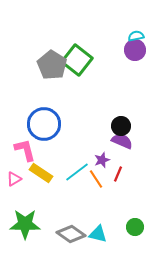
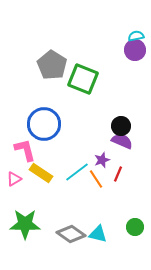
green square: moved 6 px right, 19 px down; rotated 16 degrees counterclockwise
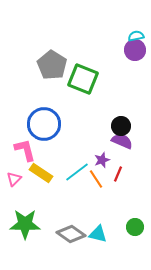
pink triangle: rotated 14 degrees counterclockwise
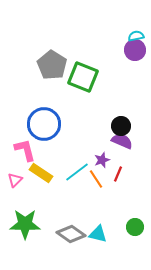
green square: moved 2 px up
pink triangle: moved 1 px right, 1 px down
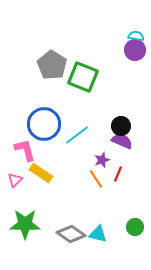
cyan semicircle: rotated 21 degrees clockwise
cyan line: moved 37 px up
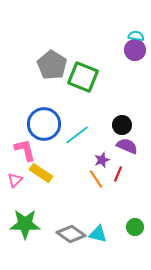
black circle: moved 1 px right, 1 px up
purple semicircle: moved 5 px right, 5 px down
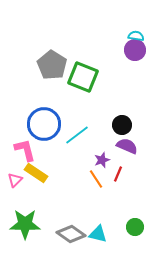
yellow rectangle: moved 5 px left
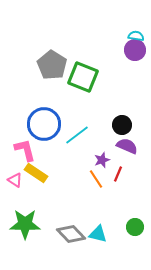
pink triangle: rotated 42 degrees counterclockwise
gray diamond: rotated 12 degrees clockwise
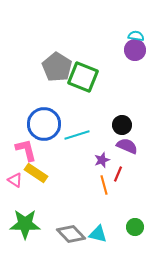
gray pentagon: moved 5 px right, 2 px down
cyan line: rotated 20 degrees clockwise
pink L-shape: moved 1 px right
orange line: moved 8 px right, 6 px down; rotated 18 degrees clockwise
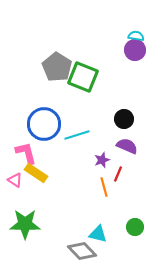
black circle: moved 2 px right, 6 px up
pink L-shape: moved 3 px down
orange line: moved 2 px down
gray diamond: moved 11 px right, 17 px down
